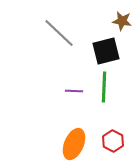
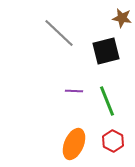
brown star: moved 3 px up
green line: moved 3 px right, 14 px down; rotated 24 degrees counterclockwise
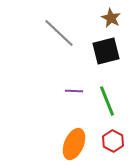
brown star: moved 11 px left; rotated 18 degrees clockwise
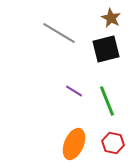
gray line: rotated 12 degrees counterclockwise
black square: moved 2 px up
purple line: rotated 30 degrees clockwise
red hexagon: moved 2 px down; rotated 15 degrees counterclockwise
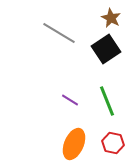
black square: rotated 20 degrees counterclockwise
purple line: moved 4 px left, 9 px down
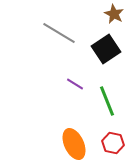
brown star: moved 3 px right, 4 px up
purple line: moved 5 px right, 16 px up
orange ellipse: rotated 48 degrees counterclockwise
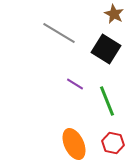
black square: rotated 24 degrees counterclockwise
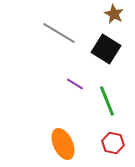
orange ellipse: moved 11 px left
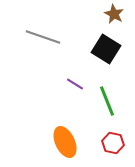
gray line: moved 16 px left, 4 px down; rotated 12 degrees counterclockwise
orange ellipse: moved 2 px right, 2 px up
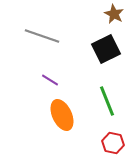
gray line: moved 1 px left, 1 px up
black square: rotated 32 degrees clockwise
purple line: moved 25 px left, 4 px up
orange ellipse: moved 3 px left, 27 px up
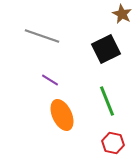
brown star: moved 8 px right
